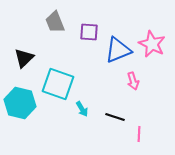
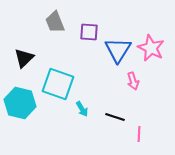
pink star: moved 1 px left, 4 px down
blue triangle: rotated 36 degrees counterclockwise
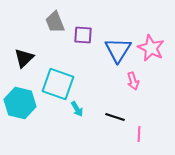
purple square: moved 6 px left, 3 px down
cyan arrow: moved 5 px left
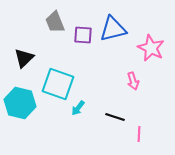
blue triangle: moved 5 px left, 21 px up; rotated 44 degrees clockwise
cyan arrow: moved 1 px right, 1 px up; rotated 70 degrees clockwise
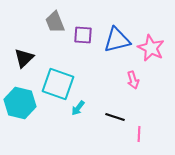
blue triangle: moved 4 px right, 11 px down
pink arrow: moved 1 px up
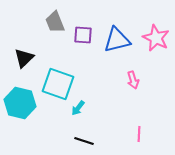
pink star: moved 5 px right, 10 px up
black line: moved 31 px left, 24 px down
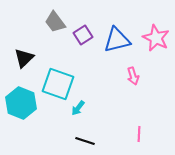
gray trapezoid: rotated 15 degrees counterclockwise
purple square: rotated 36 degrees counterclockwise
pink arrow: moved 4 px up
cyan hexagon: moved 1 px right; rotated 8 degrees clockwise
black line: moved 1 px right
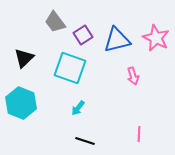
cyan square: moved 12 px right, 16 px up
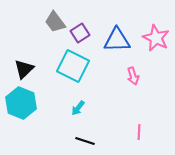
purple square: moved 3 px left, 2 px up
blue triangle: rotated 12 degrees clockwise
black triangle: moved 11 px down
cyan square: moved 3 px right, 2 px up; rotated 8 degrees clockwise
pink line: moved 2 px up
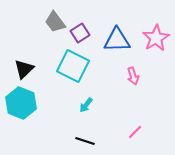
pink star: rotated 16 degrees clockwise
cyan arrow: moved 8 px right, 3 px up
pink line: moved 4 px left; rotated 42 degrees clockwise
